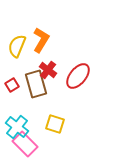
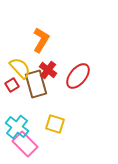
yellow semicircle: moved 3 px right, 22 px down; rotated 115 degrees clockwise
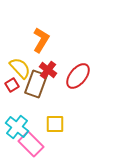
brown rectangle: rotated 36 degrees clockwise
yellow square: rotated 18 degrees counterclockwise
pink rectangle: moved 6 px right
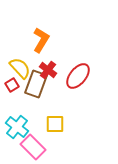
pink rectangle: moved 2 px right, 3 px down
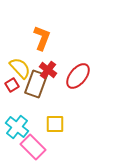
orange L-shape: moved 1 px right, 2 px up; rotated 10 degrees counterclockwise
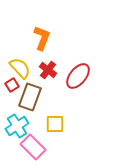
brown rectangle: moved 6 px left, 13 px down
cyan cross: moved 1 px up; rotated 20 degrees clockwise
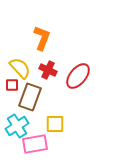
red cross: rotated 12 degrees counterclockwise
red square: rotated 32 degrees clockwise
pink rectangle: moved 2 px right, 3 px up; rotated 55 degrees counterclockwise
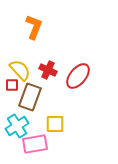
orange L-shape: moved 8 px left, 11 px up
yellow semicircle: moved 2 px down
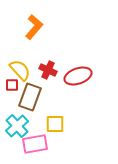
orange L-shape: rotated 20 degrees clockwise
red ellipse: rotated 32 degrees clockwise
cyan cross: rotated 10 degrees counterclockwise
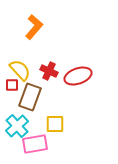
red cross: moved 1 px right, 1 px down
